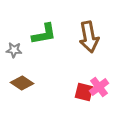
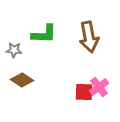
green L-shape: rotated 12 degrees clockwise
brown diamond: moved 3 px up
red square: rotated 12 degrees counterclockwise
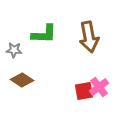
red square: moved 1 px up; rotated 12 degrees counterclockwise
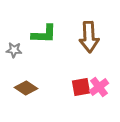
brown arrow: rotated 8 degrees clockwise
brown diamond: moved 4 px right, 8 px down
red square: moved 3 px left, 4 px up
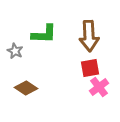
brown arrow: moved 1 px up
gray star: moved 1 px right, 1 px down; rotated 21 degrees clockwise
red square: moved 9 px right, 19 px up
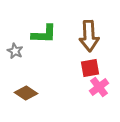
brown diamond: moved 5 px down
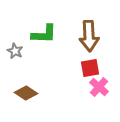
pink cross: rotated 12 degrees counterclockwise
